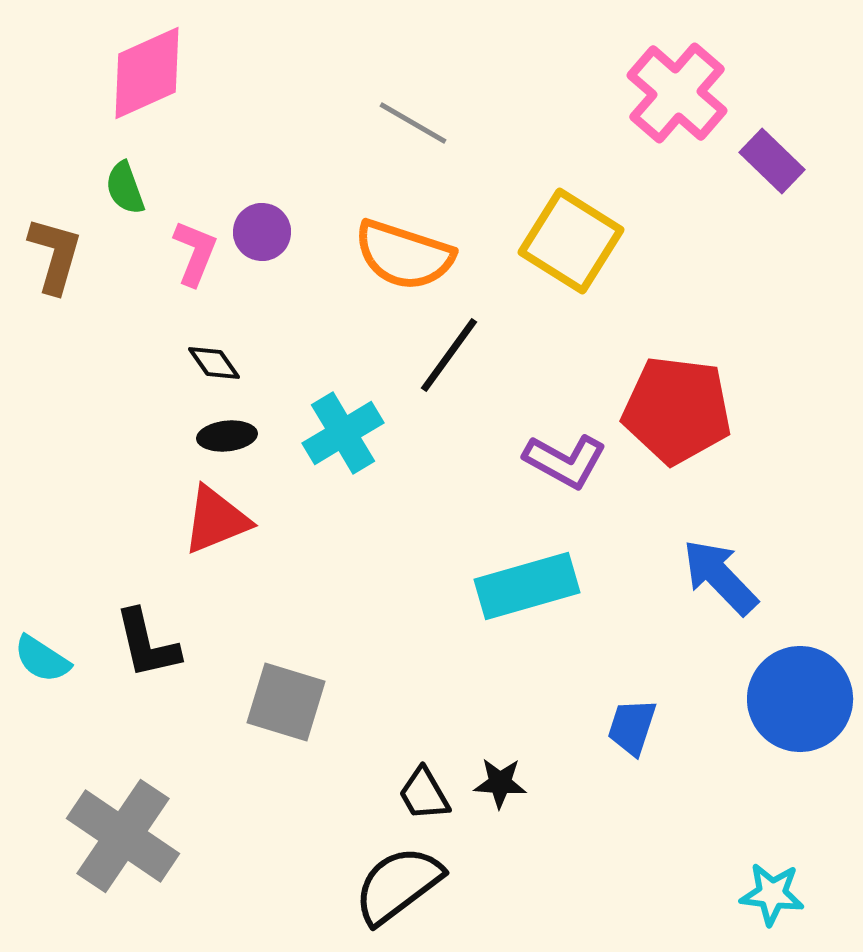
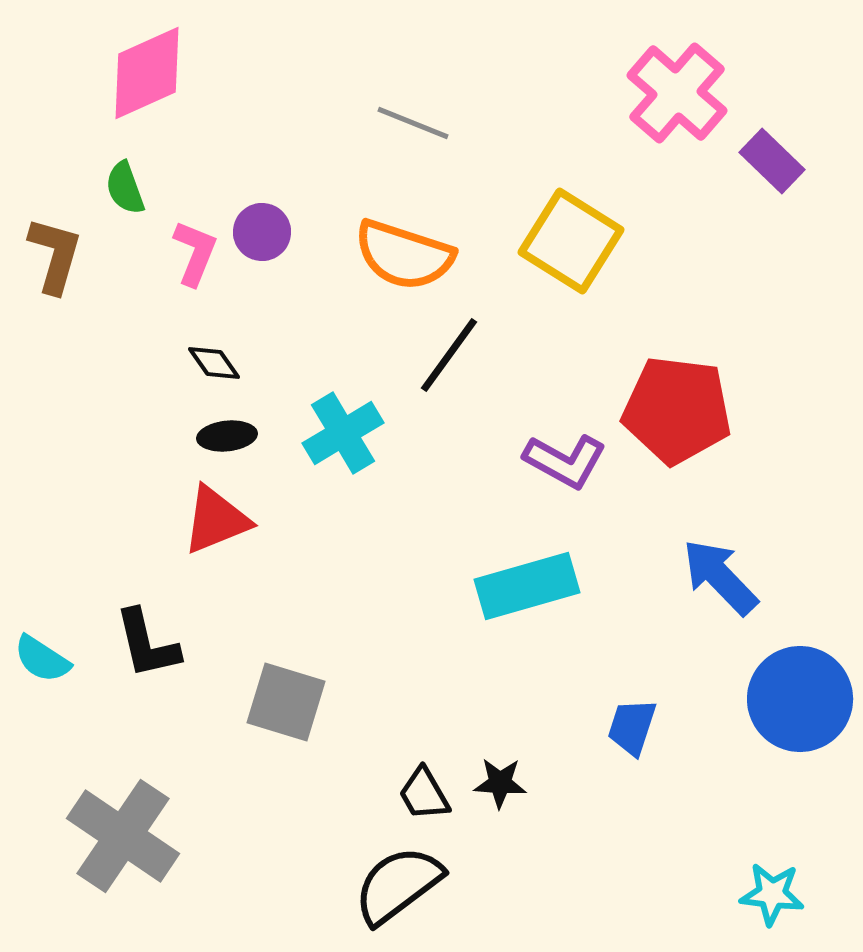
gray line: rotated 8 degrees counterclockwise
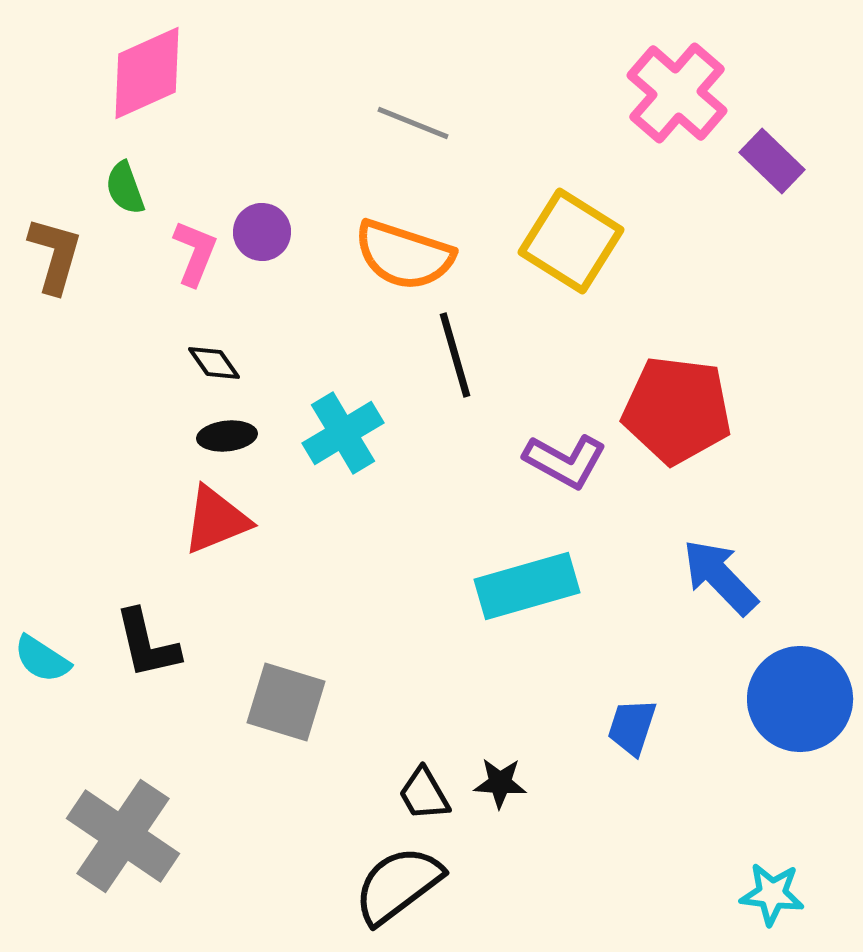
black line: moved 6 px right; rotated 52 degrees counterclockwise
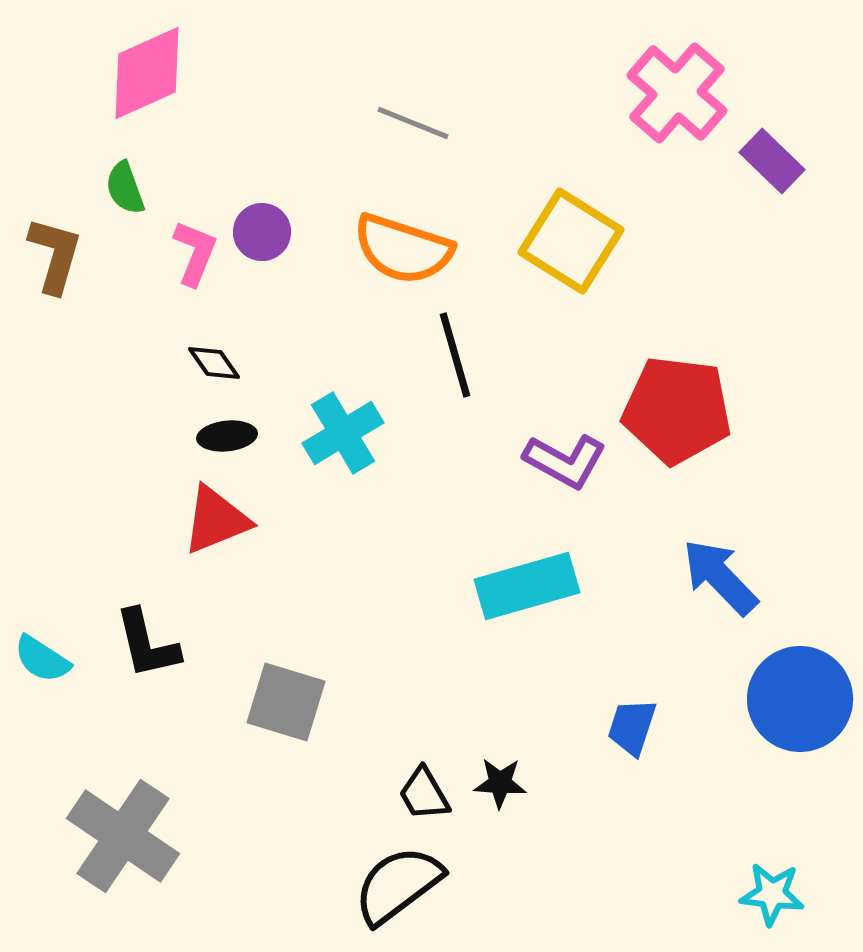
orange semicircle: moved 1 px left, 6 px up
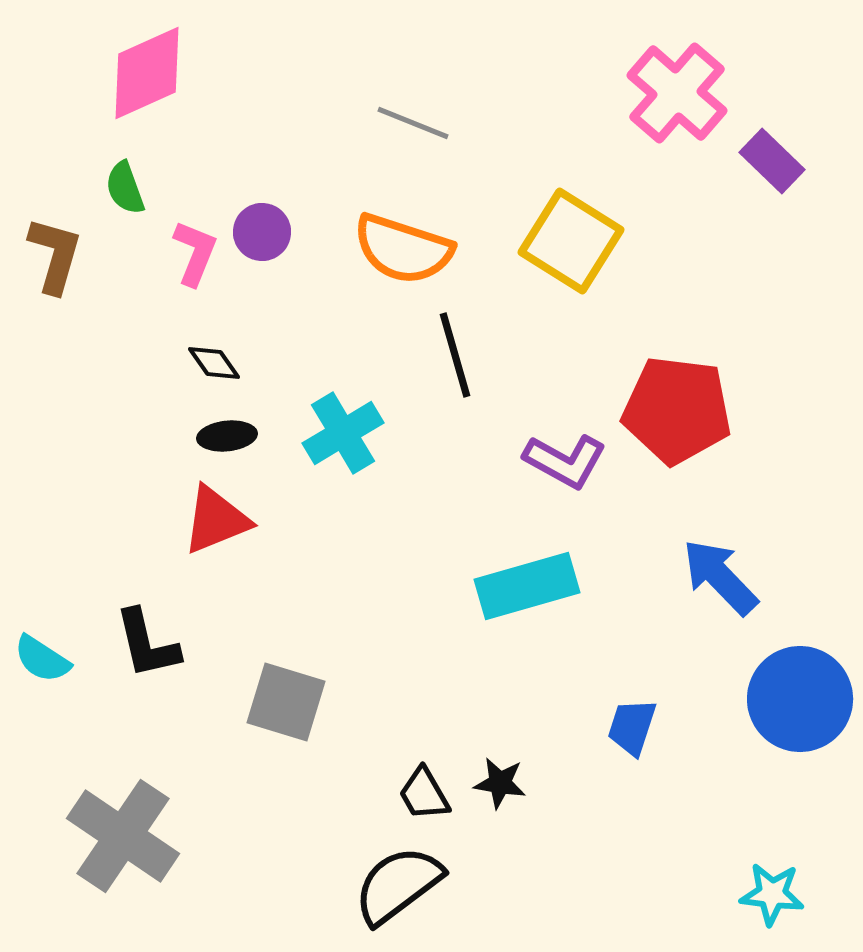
black star: rotated 6 degrees clockwise
